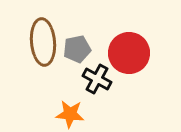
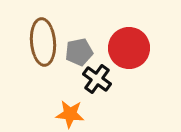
gray pentagon: moved 2 px right, 3 px down
red circle: moved 5 px up
black cross: rotated 8 degrees clockwise
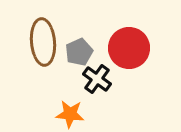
gray pentagon: rotated 12 degrees counterclockwise
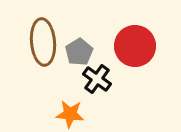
red circle: moved 6 px right, 2 px up
gray pentagon: rotated 8 degrees counterclockwise
